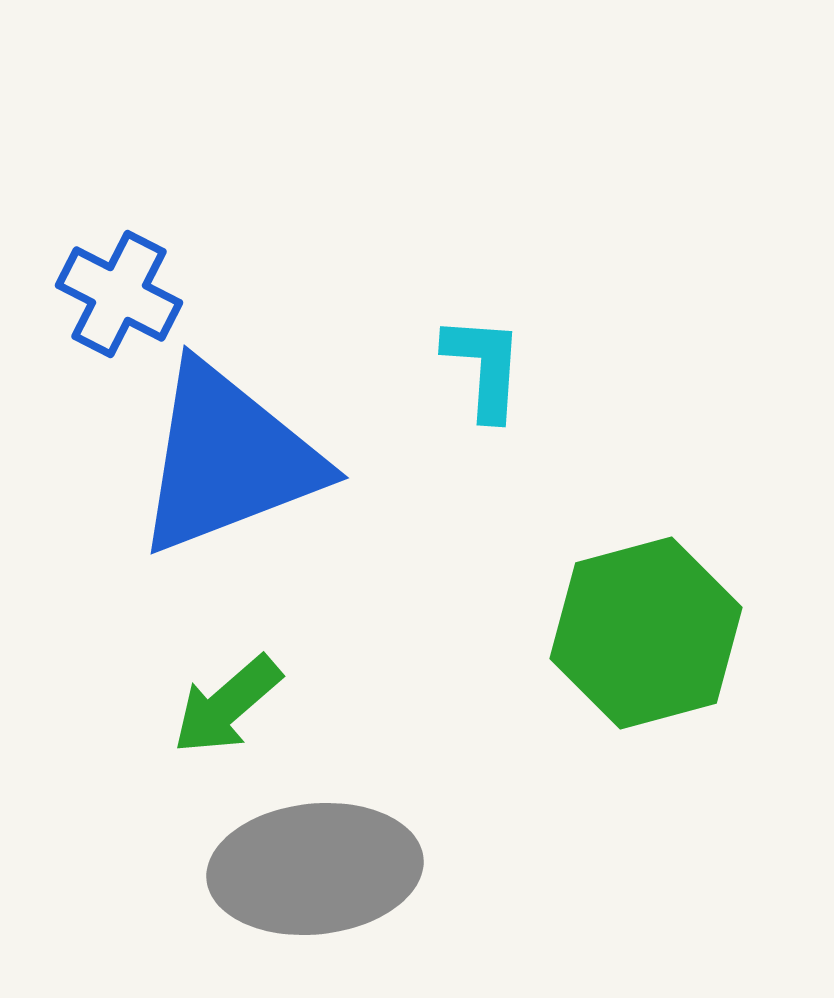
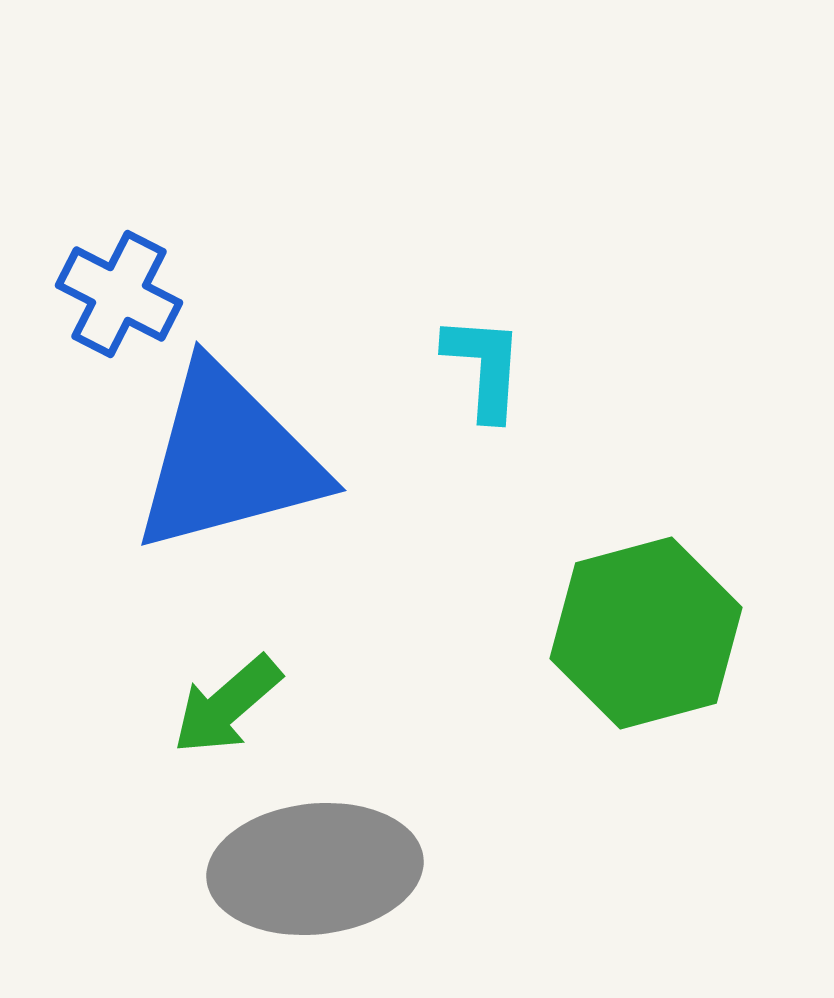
blue triangle: rotated 6 degrees clockwise
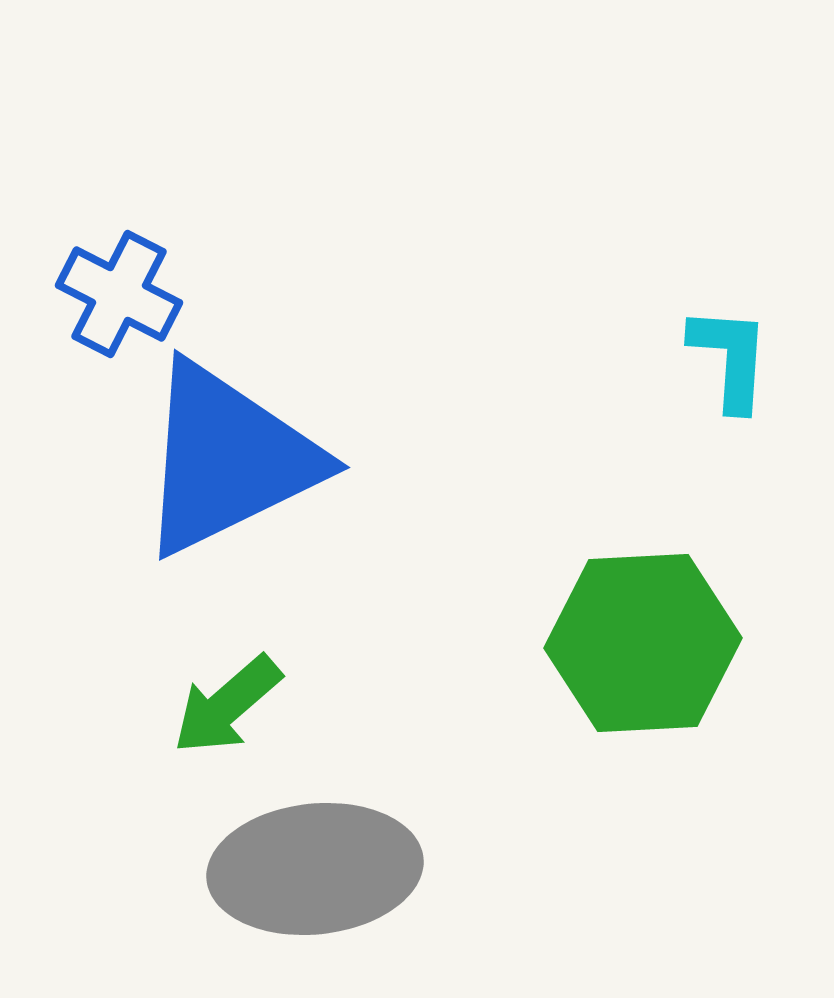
cyan L-shape: moved 246 px right, 9 px up
blue triangle: rotated 11 degrees counterclockwise
green hexagon: moved 3 px left, 10 px down; rotated 12 degrees clockwise
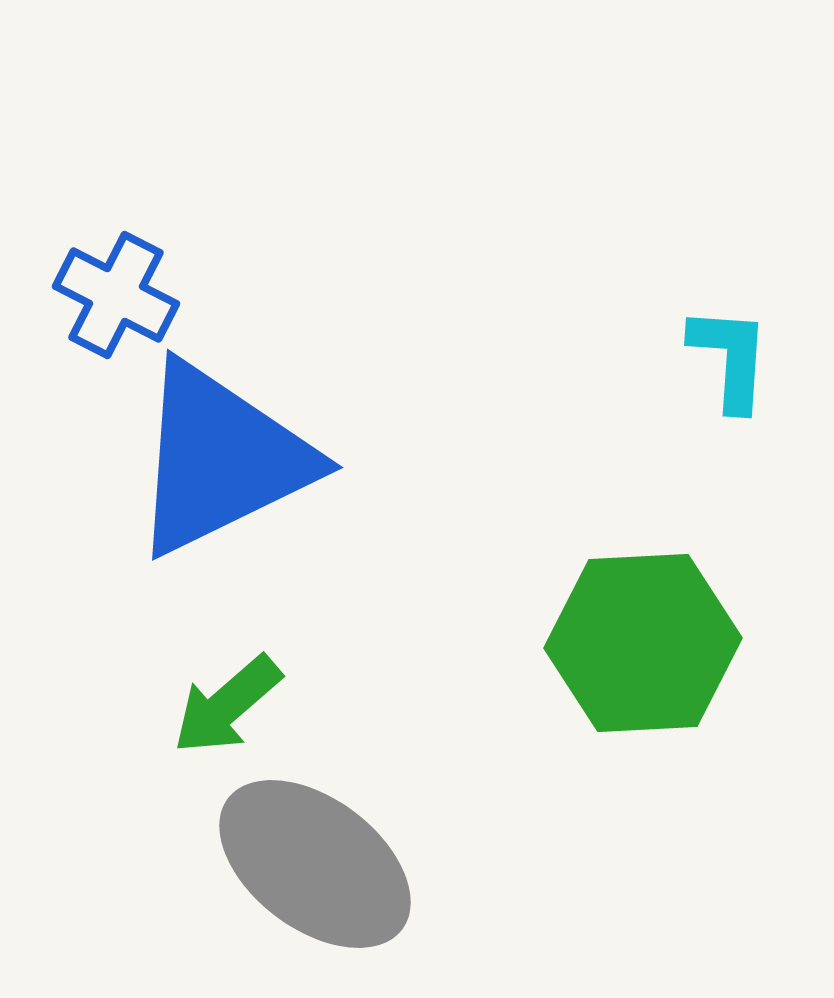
blue cross: moved 3 px left, 1 px down
blue triangle: moved 7 px left
gray ellipse: moved 5 px up; rotated 43 degrees clockwise
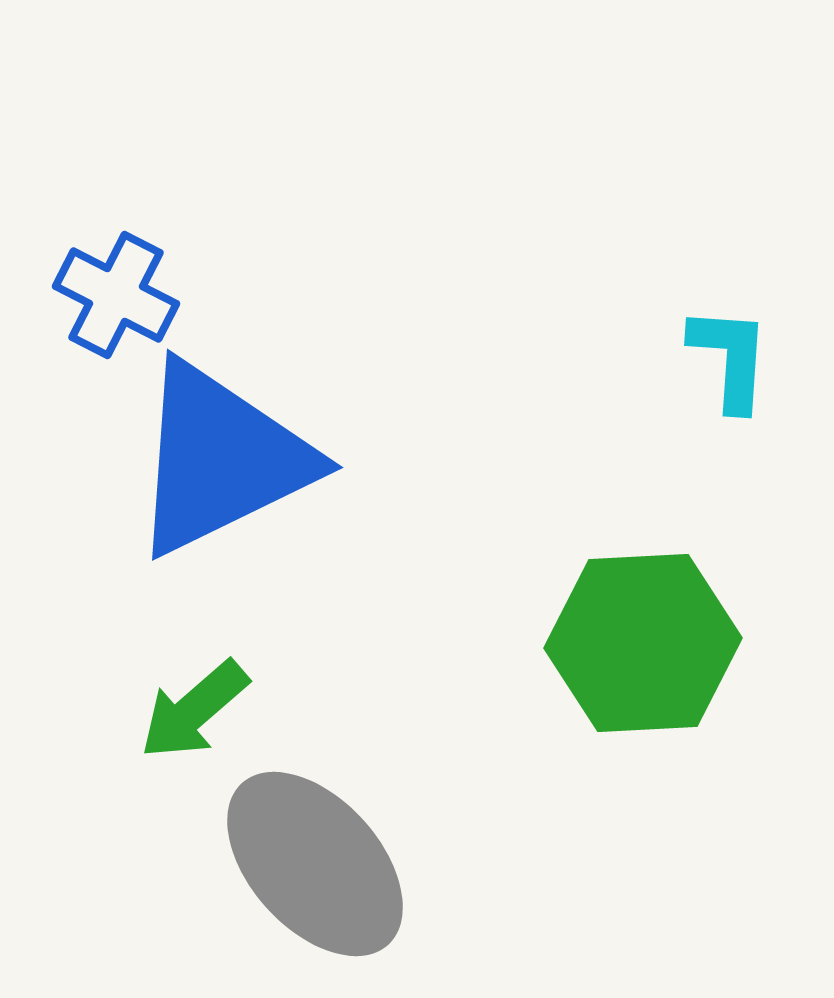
green arrow: moved 33 px left, 5 px down
gray ellipse: rotated 11 degrees clockwise
